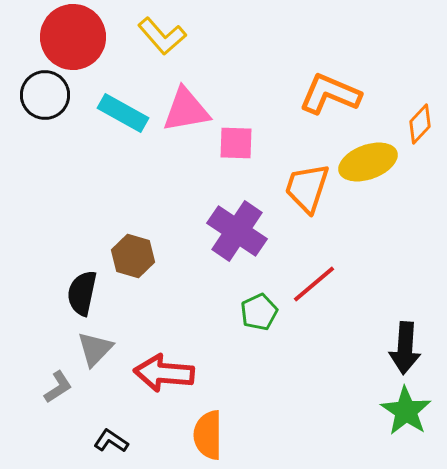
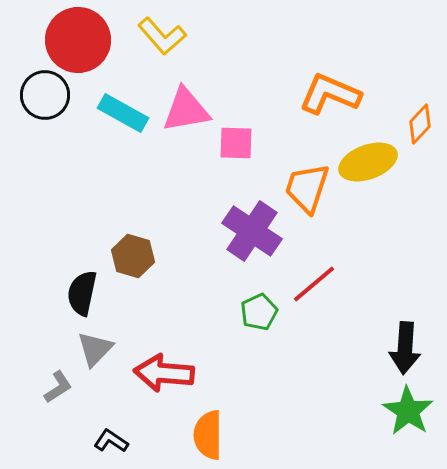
red circle: moved 5 px right, 3 px down
purple cross: moved 15 px right
green star: moved 2 px right
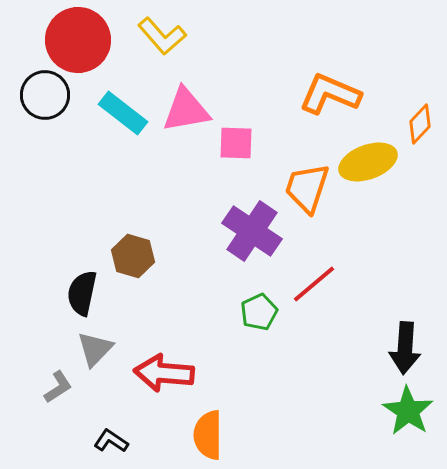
cyan rectangle: rotated 9 degrees clockwise
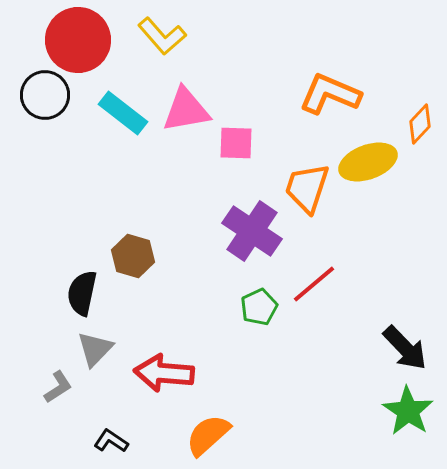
green pentagon: moved 5 px up
black arrow: rotated 48 degrees counterclockwise
orange semicircle: rotated 48 degrees clockwise
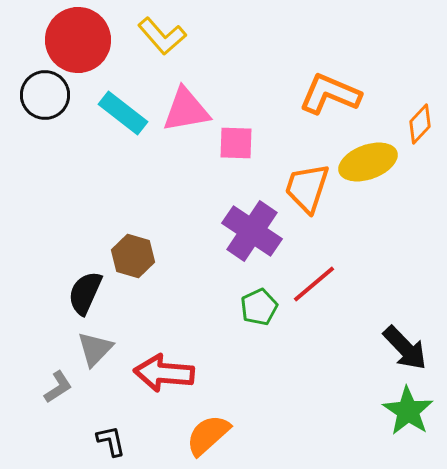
black semicircle: moved 3 px right; rotated 12 degrees clockwise
black L-shape: rotated 44 degrees clockwise
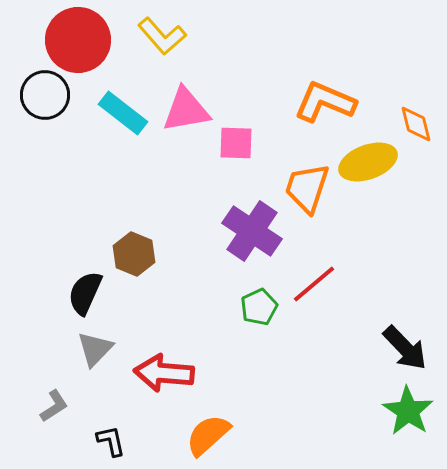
orange L-shape: moved 5 px left, 8 px down
orange diamond: moved 4 px left; rotated 57 degrees counterclockwise
brown hexagon: moved 1 px right, 2 px up; rotated 6 degrees clockwise
gray L-shape: moved 4 px left, 19 px down
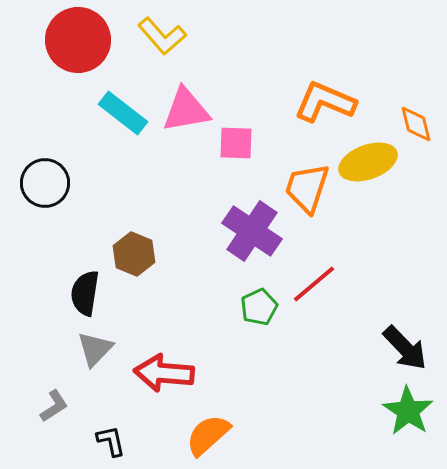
black circle: moved 88 px down
black semicircle: rotated 15 degrees counterclockwise
